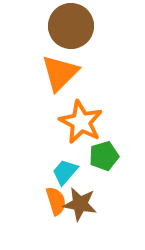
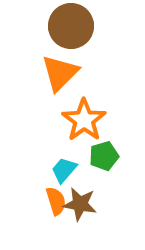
orange star: moved 3 px right, 2 px up; rotated 9 degrees clockwise
cyan trapezoid: moved 1 px left, 2 px up
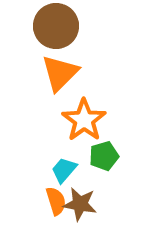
brown circle: moved 15 px left
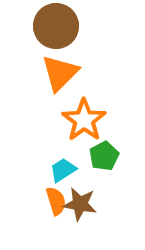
green pentagon: rotated 12 degrees counterclockwise
cyan trapezoid: moved 1 px left; rotated 16 degrees clockwise
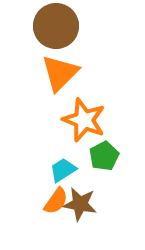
orange star: rotated 15 degrees counterclockwise
orange semicircle: rotated 52 degrees clockwise
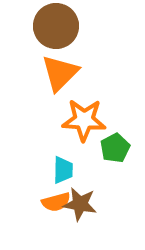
orange star: rotated 18 degrees counterclockwise
green pentagon: moved 11 px right, 8 px up
cyan trapezoid: rotated 124 degrees clockwise
orange semicircle: moved 1 px down; rotated 40 degrees clockwise
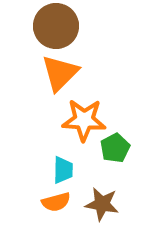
brown star: moved 22 px right
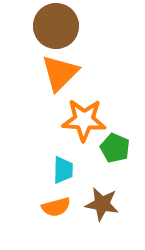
green pentagon: rotated 20 degrees counterclockwise
orange semicircle: moved 5 px down
